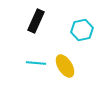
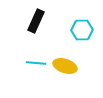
cyan hexagon: rotated 10 degrees clockwise
yellow ellipse: rotated 40 degrees counterclockwise
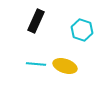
cyan hexagon: rotated 20 degrees clockwise
cyan line: moved 1 px down
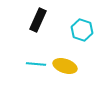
black rectangle: moved 2 px right, 1 px up
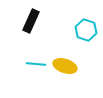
black rectangle: moved 7 px left, 1 px down
cyan hexagon: moved 4 px right
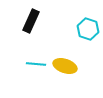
cyan hexagon: moved 2 px right, 1 px up
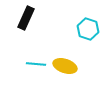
black rectangle: moved 5 px left, 3 px up
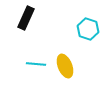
yellow ellipse: rotated 50 degrees clockwise
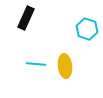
cyan hexagon: moved 1 px left
yellow ellipse: rotated 15 degrees clockwise
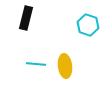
black rectangle: rotated 10 degrees counterclockwise
cyan hexagon: moved 1 px right, 4 px up
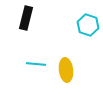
yellow ellipse: moved 1 px right, 4 px down
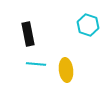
black rectangle: moved 2 px right, 16 px down; rotated 25 degrees counterclockwise
